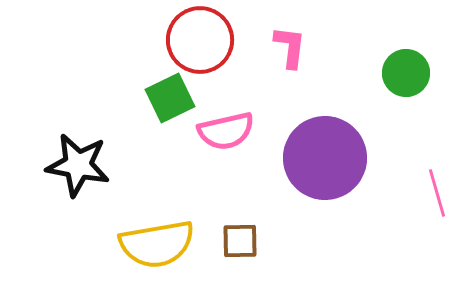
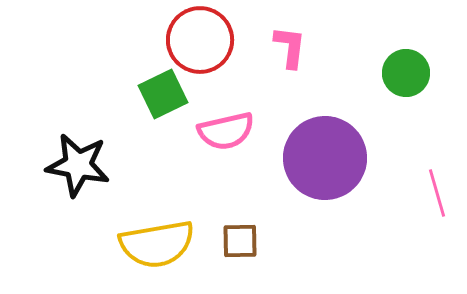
green square: moved 7 px left, 4 px up
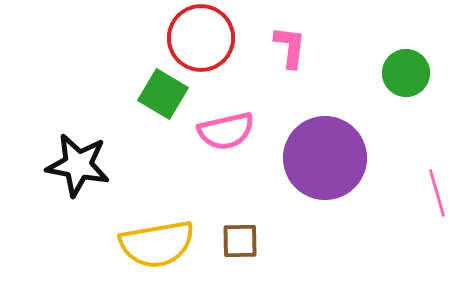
red circle: moved 1 px right, 2 px up
green square: rotated 33 degrees counterclockwise
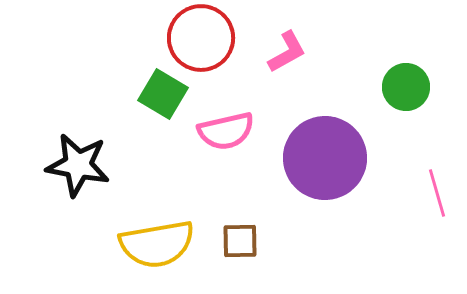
pink L-shape: moved 3 px left, 5 px down; rotated 54 degrees clockwise
green circle: moved 14 px down
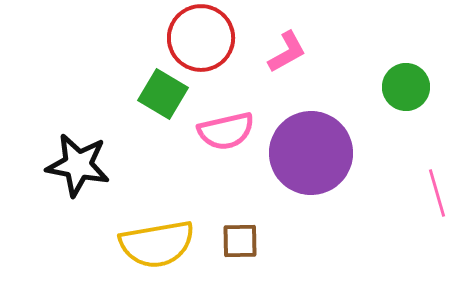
purple circle: moved 14 px left, 5 px up
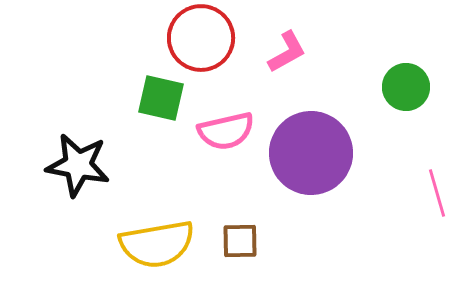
green square: moved 2 px left, 4 px down; rotated 18 degrees counterclockwise
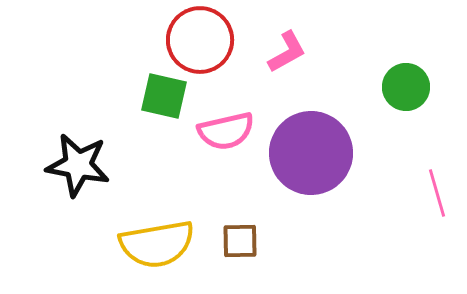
red circle: moved 1 px left, 2 px down
green square: moved 3 px right, 2 px up
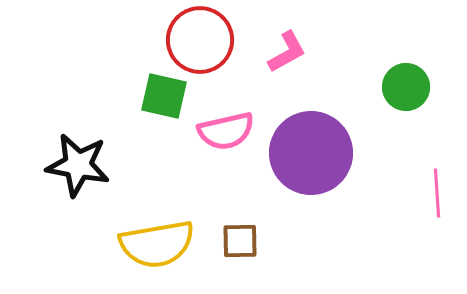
pink line: rotated 12 degrees clockwise
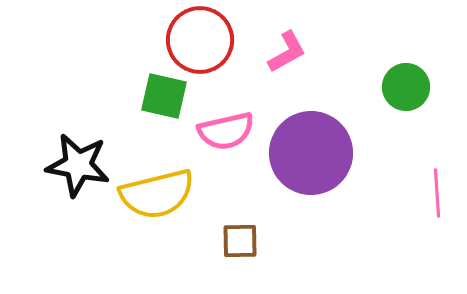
yellow semicircle: moved 50 px up; rotated 4 degrees counterclockwise
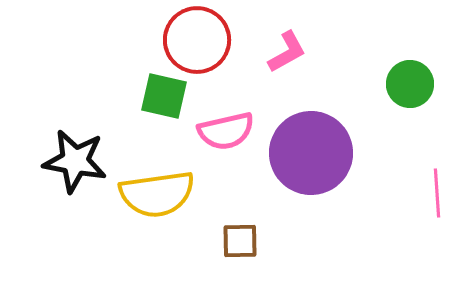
red circle: moved 3 px left
green circle: moved 4 px right, 3 px up
black star: moved 3 px left, 4 px up
yellow semicircle: rotated 6 degrees clockwise
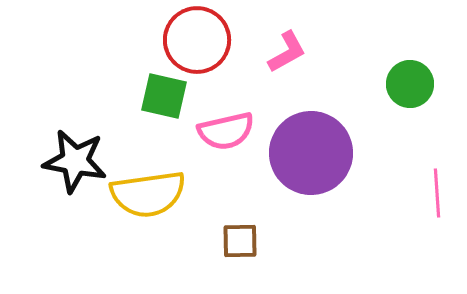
yellow semicircle: moved 9 px left
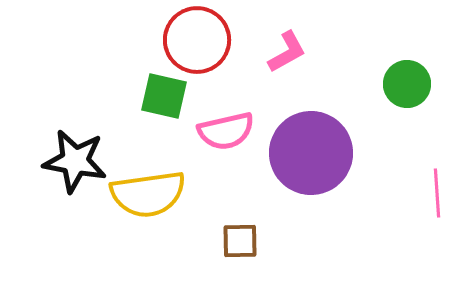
green circle: moved 3 px left
